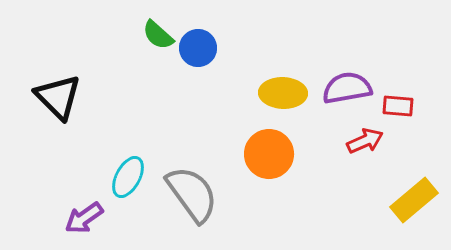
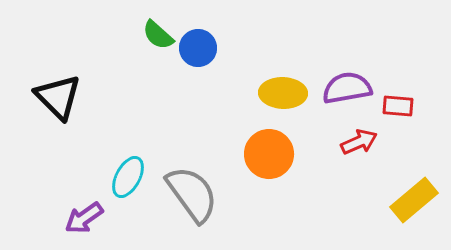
red arrow: moved 6 px left, 1 px down
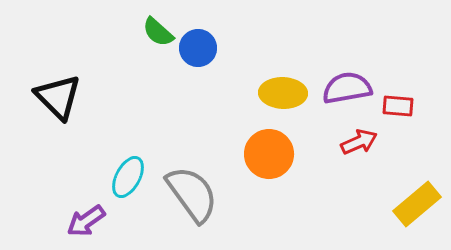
green semicircle: moved 3 px up
yellow rectangle: moved 3 px right, 4 px down
purple arrow: moved 2 px right, 3 px down
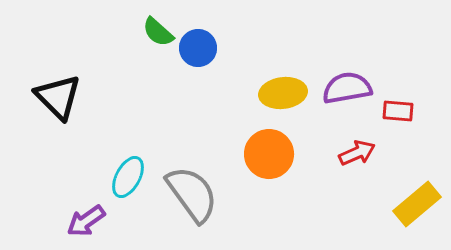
yellow ellipse: rotated 9 degrees counterclockwise
red rectangle: moved 5 px down
red arrow: moved 2 px left, 11 px down
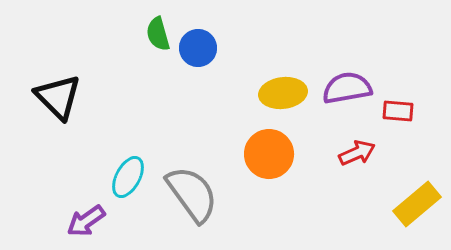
green semicircle: moved 2 px down; rotated 32 degrees clockwise
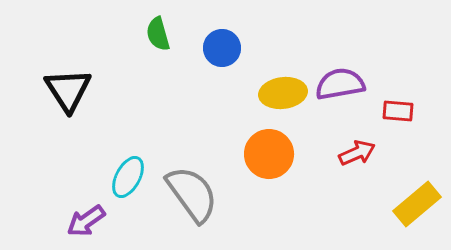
blue circle: moved 24 px right
purple semicircle: moved 7 px left, 4 px up
black triangle: moved 10 px right, 7 px up; rotated 12 degrees clockwise
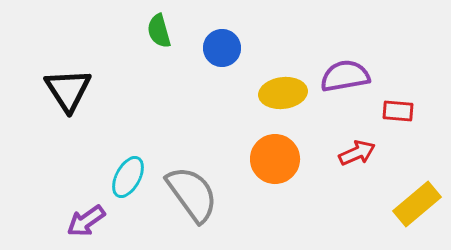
green semicircle: moved 1 px right, 3 px up
purple semicircle: moved 5 px right, 8 px up
orange circle: moved 6 px right, 5 px down
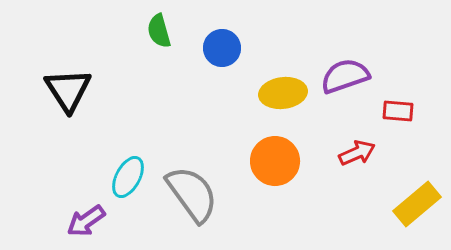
purple semicircle: rotated 9 degrees counterclockwise
orange circle: moved 2 px down
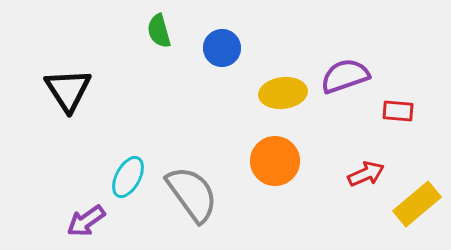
red arrow: moved 9 px right, 21 px down
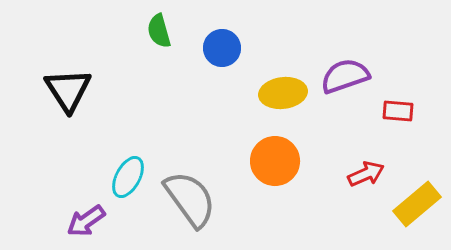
gray semicircle: moved 2 px left, 5 px down
